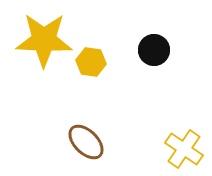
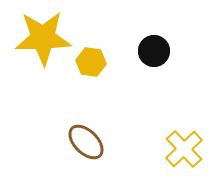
yellow star: moved 1 px left, 2 px up; rotated 4 degrees counterclockwise
black circle: moved 1 px down
yellow cross: rotated 12 degrees clockwise
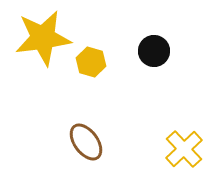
yellow star: rotated 6 degrees counterclockwise
yellow hexagon: rotated 8 degrees clockwise
brown ellipse: rotated 9 degrees clockwise
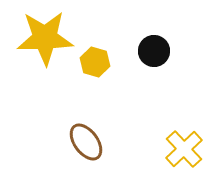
yellow star: moved 2 px right; rotated 6 degrees clockwise
yellow hexagon: moved 4 px right
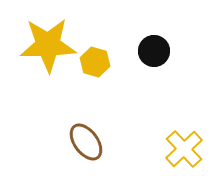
yellow star: moved 3 px right, 7 px down
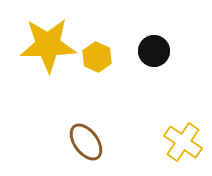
yellow hexagon: moved 2 px right, 5 px up; rotated 8 degrees clockwise
yellow cross: moved 1 px left, 7 px up; rotated 12 degrees counterclockwise
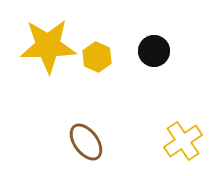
yellow star: moved 1 px down
yellow cross: moved 1 px up; rotated 21 degrees clockwise
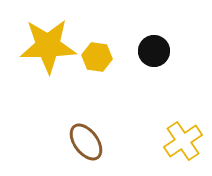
yellow hexagon: rotated 16 degrees counterclockwise
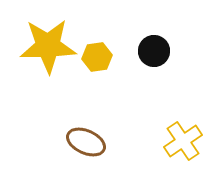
yellow hexagon: rotated 16 degrees counterclockwise
brown ellipse: rotated 30 degrees counterclockwise
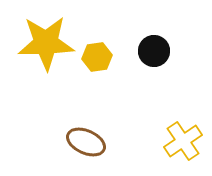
yellow star: moved 2 px left, 3 px up
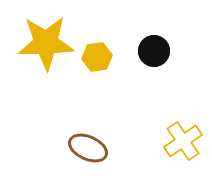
brown ellipse: moved 2 px right, 6 px down
